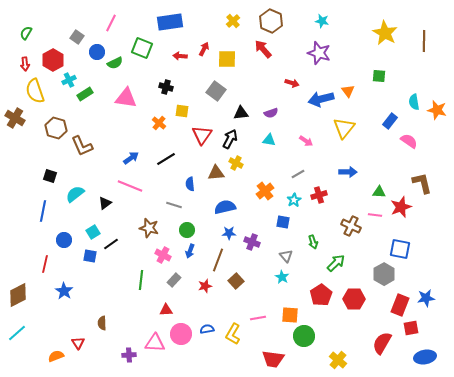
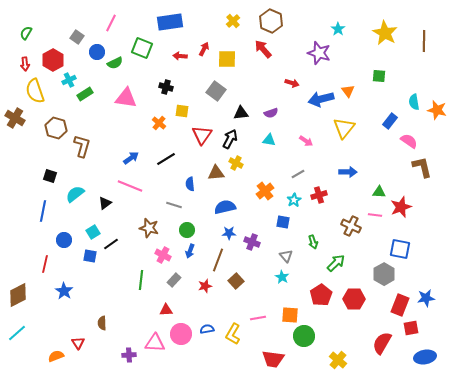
cyan star at (322, 21): moved 16 px right, 8 px down; rotated 24 degrees clockwise
brown L-shape at (82, 146): rotated 140 degrees counterclockwise
brown L-shape at (422, 183): moved 16 px up
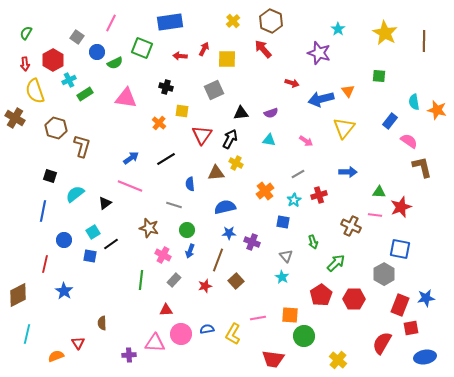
gray square at (216, 91): moved 2 px left, 1 px up; rotated 30 degrees clockwise
cyan line at (17, 333): moved 10 px right, 1 px down; rotated 36 degrees counterclockwise
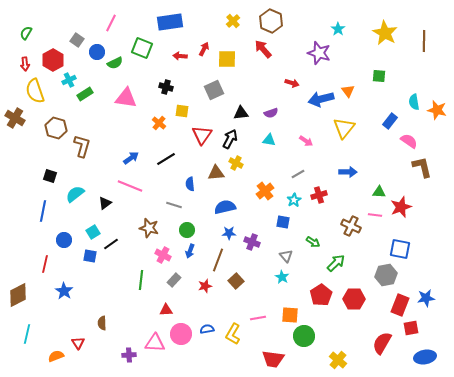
gray square at (77, 37): moved 3 px down
green arrow at (313, 242): rotated 40 degrees counterclockwise
gray hexagon at (384, 274): moved 2 px right, 1 px down; rotated 20 degrees clockwise
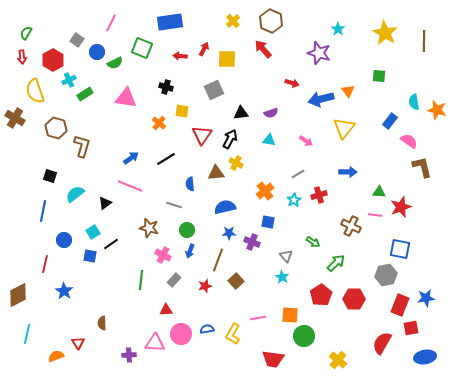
red arrow at (25, 64): moved 3 px left, 7 px up
blue square at (283, 222): moved 15 px left
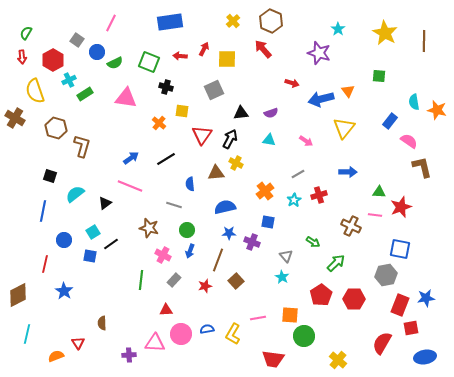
green square at (142, 48): moved 7 px right, 14 px down
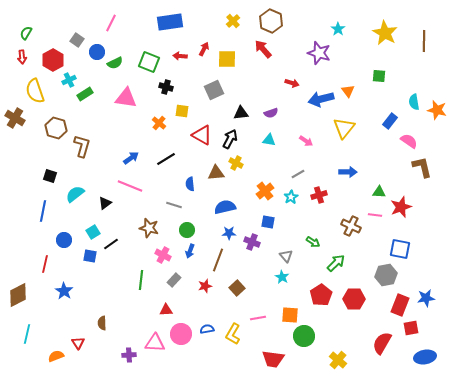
red triangle at (202, 135): rotated 35 degrees counterclockwise
cyan star at (294, 200): moved 3 px left, 3 px up
brown square at (236, 281): moved 1 px right, 7 px down
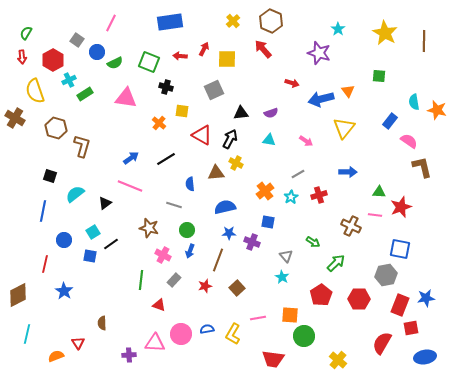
red hexagon at (354, 299): moved 5 px right
red triangle at (166, 310): moved 7 px left, 5 px up; rotated 24 degrees clockwise
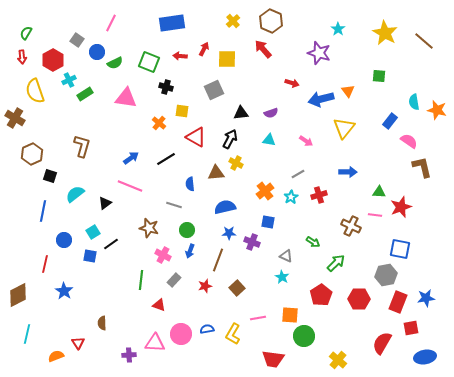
blue rectangle at (170, 22): moved 2 px right, 1 px down
brown line at (424, 41): rotated 50 degrees counterclockwise
brown hexagon at (56, 128): moved 24 px left, 26 px down; rotated 20 degrees clockwise
red triangle at (202, 135): moved 6 px left, 2 px down
gray triangle at (286, 256): rotated 24 degrees counterclockwise
red rectangle at (400, 305): moved 2 px left, 3 px up
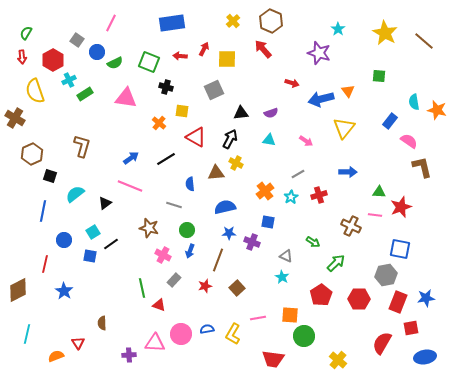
green line at (141, 280): moved 1 px right, 8 px down; rotated 18 degrees counterclockwise
brown diamond at (18, 295): moved 5 px up
